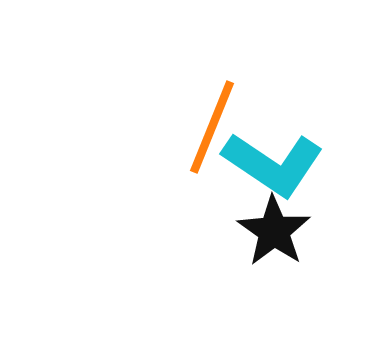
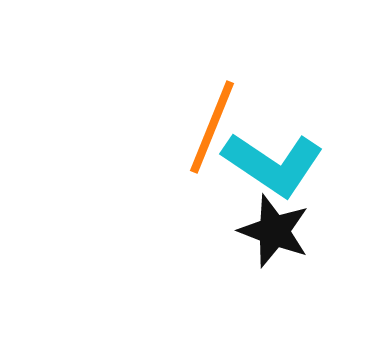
black star: rotated 14 degrees counterclockwise
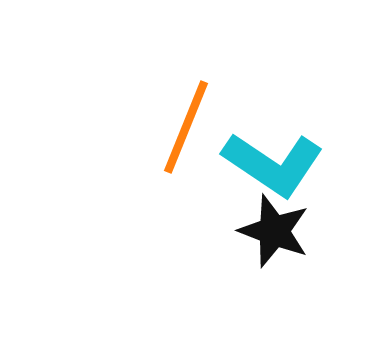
orange line: moved 26 px left
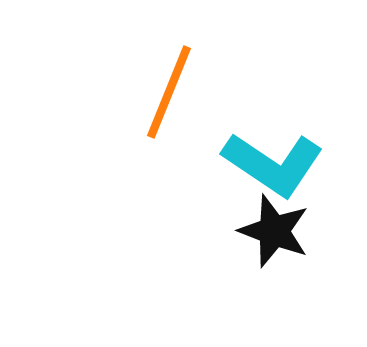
orange line: moved 17 px left, 35 px up
